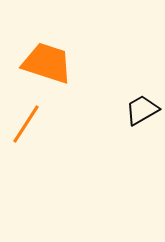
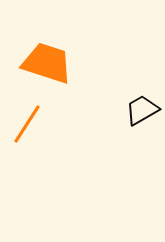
orange line: moved 1 px right
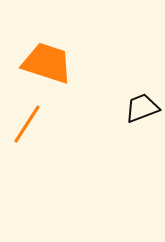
black trapezoid: moved 2 px up; rotated 9 degrees clockwise
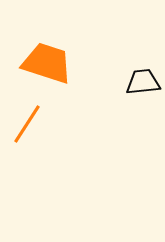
black trapezoid: moved 1 px right, 26 px up; rotated 15 degrees clockwise
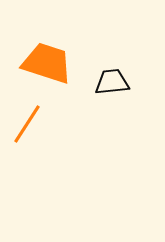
black trapezoid: moved 31 px left
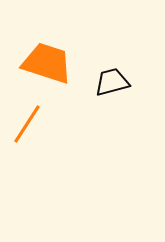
black trapezoid: rotated 9 degrees counterclockwise
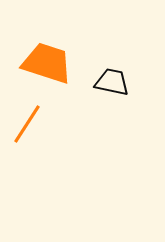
black trapezoid: rotated 27 degrees clockwise
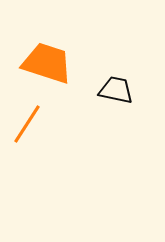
black trapezoid: moved 4 px right, 8 px down
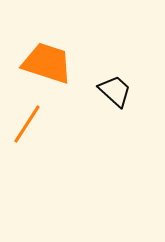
black trapezoid: moved 1 px left, 1 px down; rotated 30 degrees clockwise
